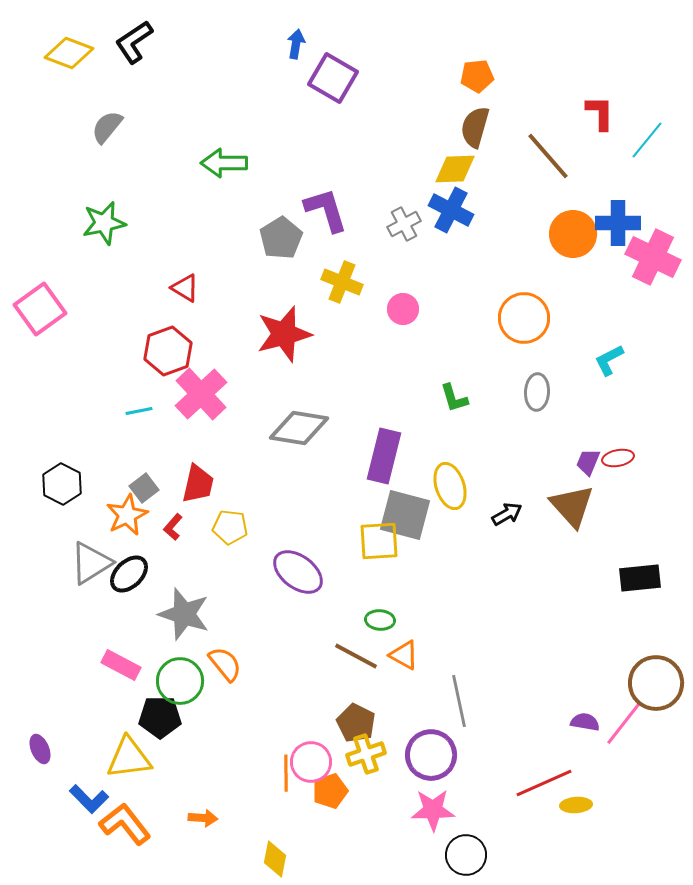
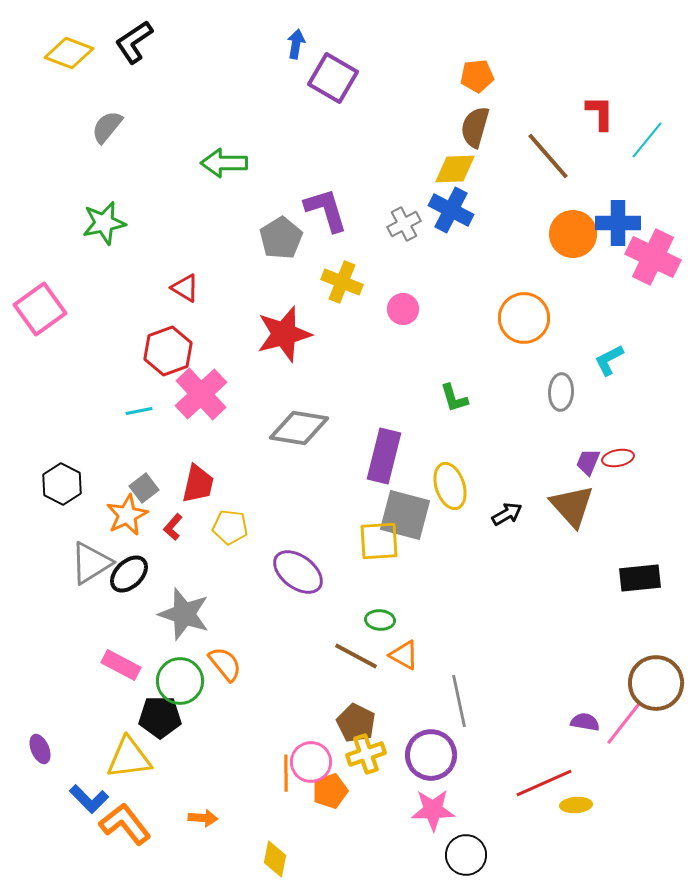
gray ellipse at (537, 392): moved 24 px right
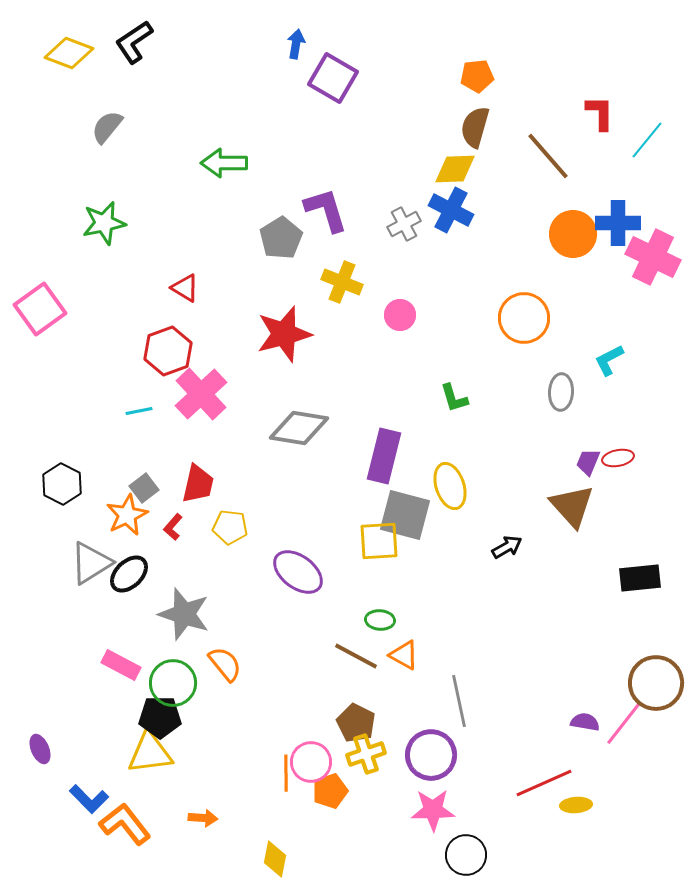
pink circle at (403, 309): moved 3 px left, 6 px down
black arrow at (507, 514): moved 33 px down
green circle at (180, 681): moved 7 px left, 2 px down
yellow triangle at (129, 758): moved 21 px right, 5 px up
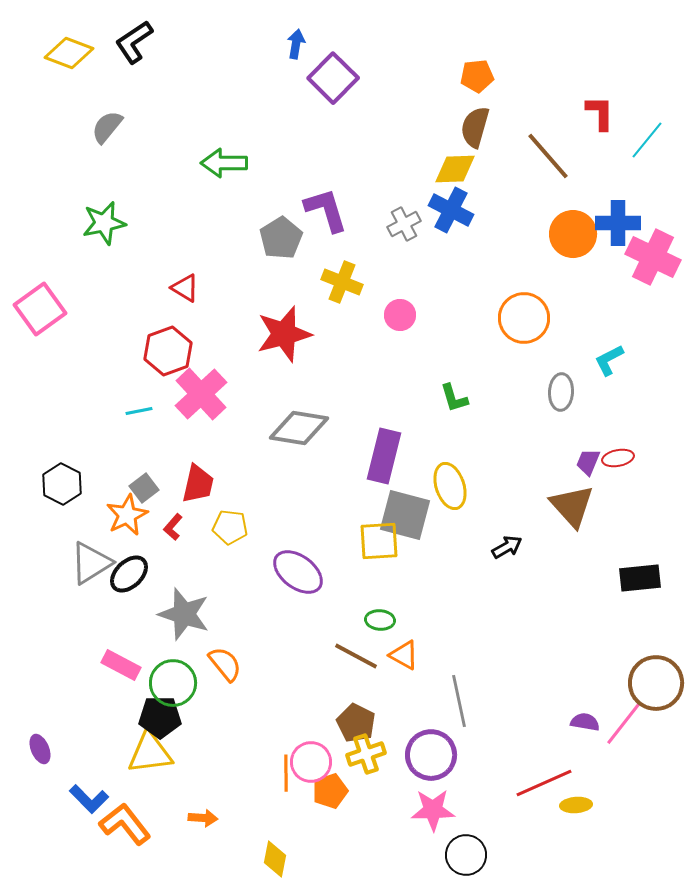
purple square at (333, 78): rotated 15 degrees clockwise
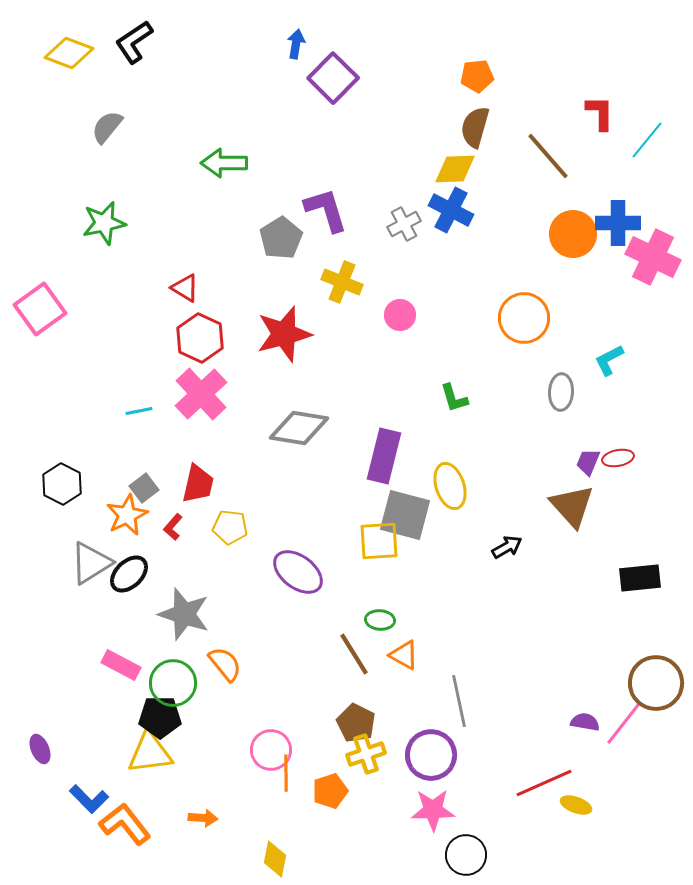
red hexagon at (168, 351): moved 32 px right, 13 px up; rotated 15 degrees counterclockwise
brown line at (356, 656): moved 2 px left, 2 px up; rotated 30 degrees clockwise
pink circle at (311, 762): moved 40 px left, 12 px up
yellow ellipse at (576, 805): rotated 24 degrees clockwise
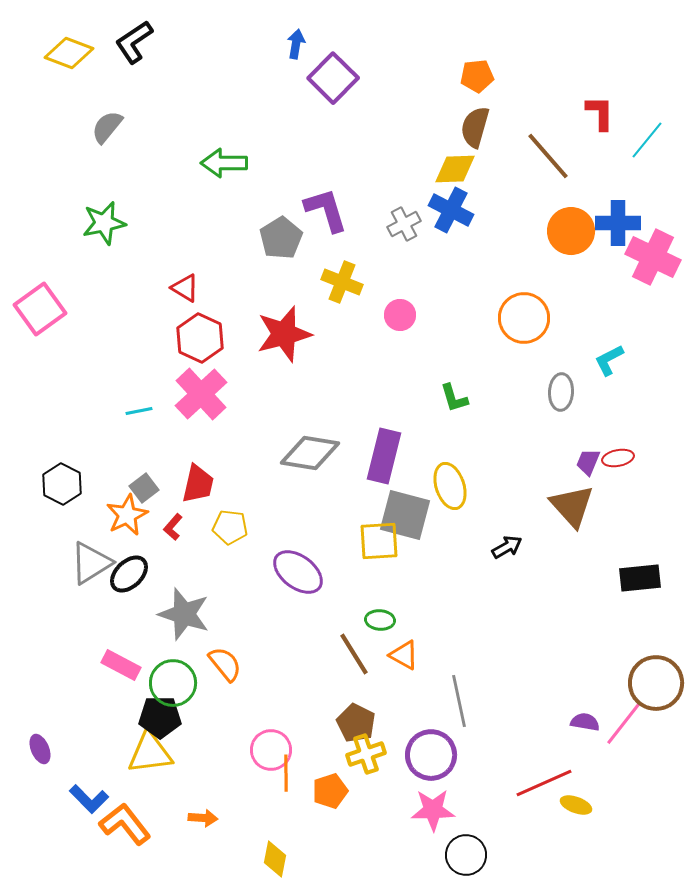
orange circle at (573, 234): moved 2 px left, 3 px up
gray diamond at (299, 428): moved 11 px right, 25 px down
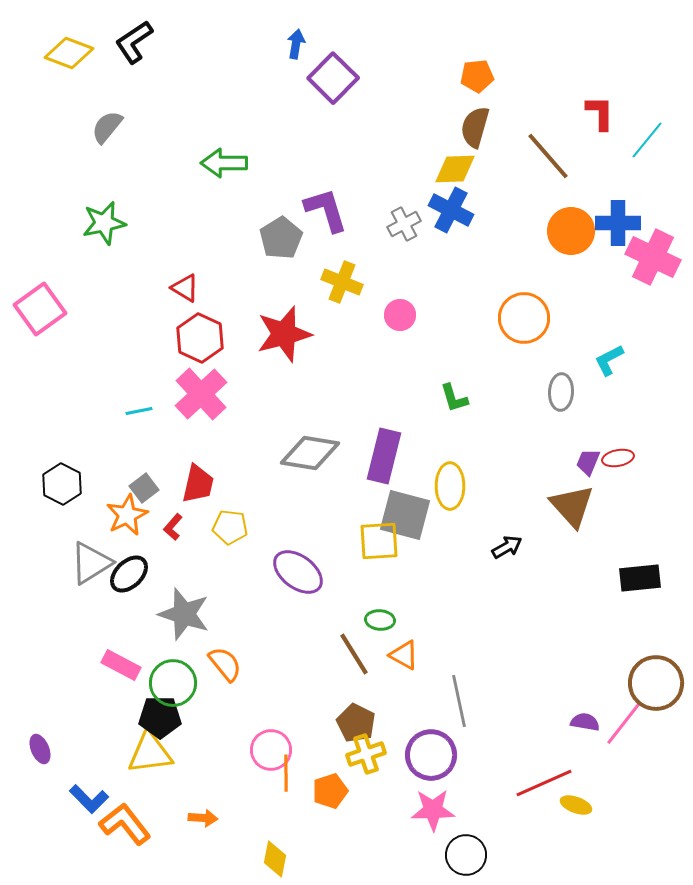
yellow ellipse at (450, 486): rotated 18 degrees clockwise
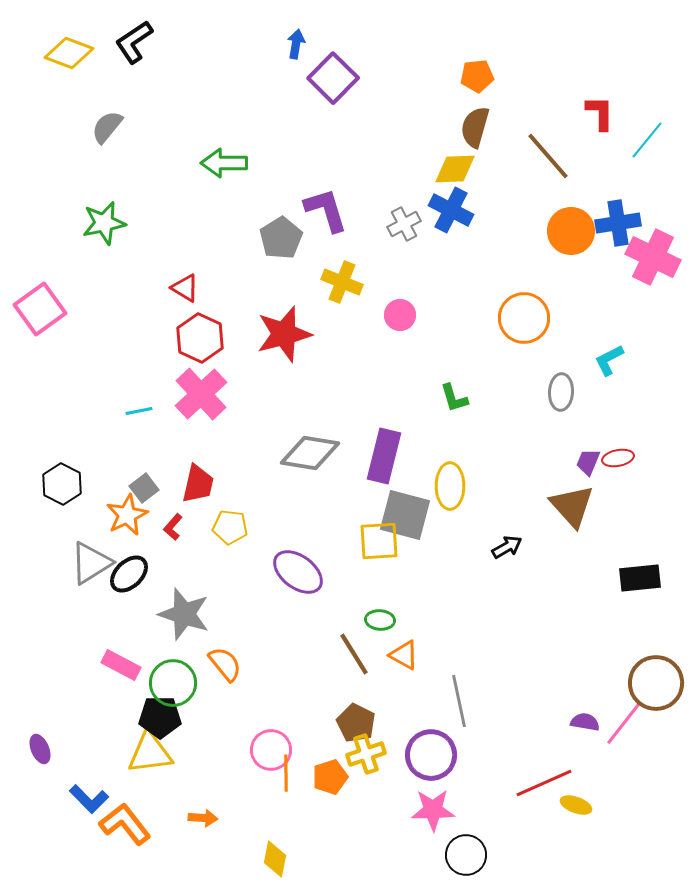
blue cross at (618, 223): rotated 9 degrees counterclockwise
orange pentagon at (330, 791): moved 14 px up
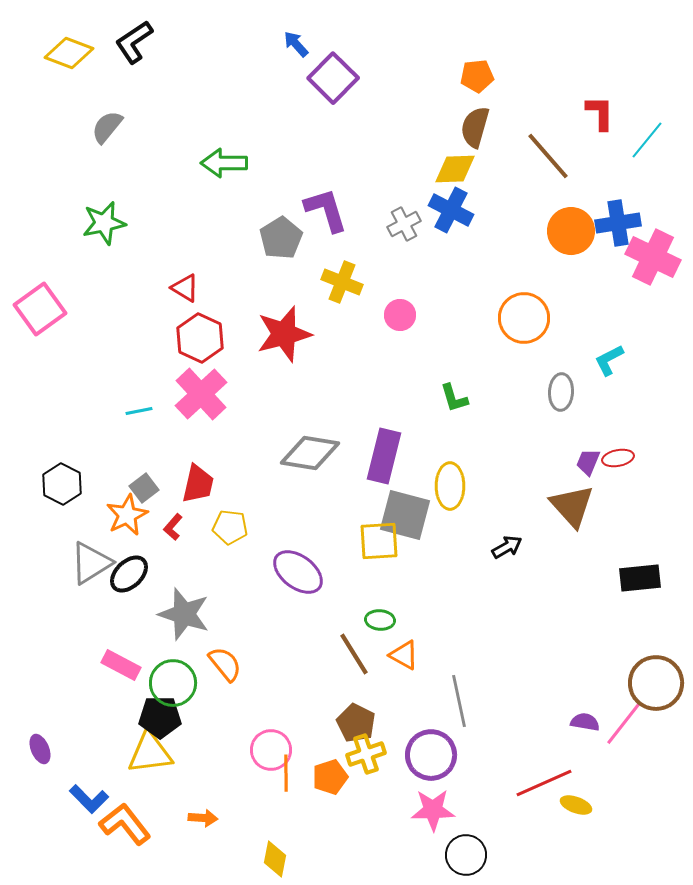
blue arrow at (296, 44): rotated 52 degrees counterclockwise
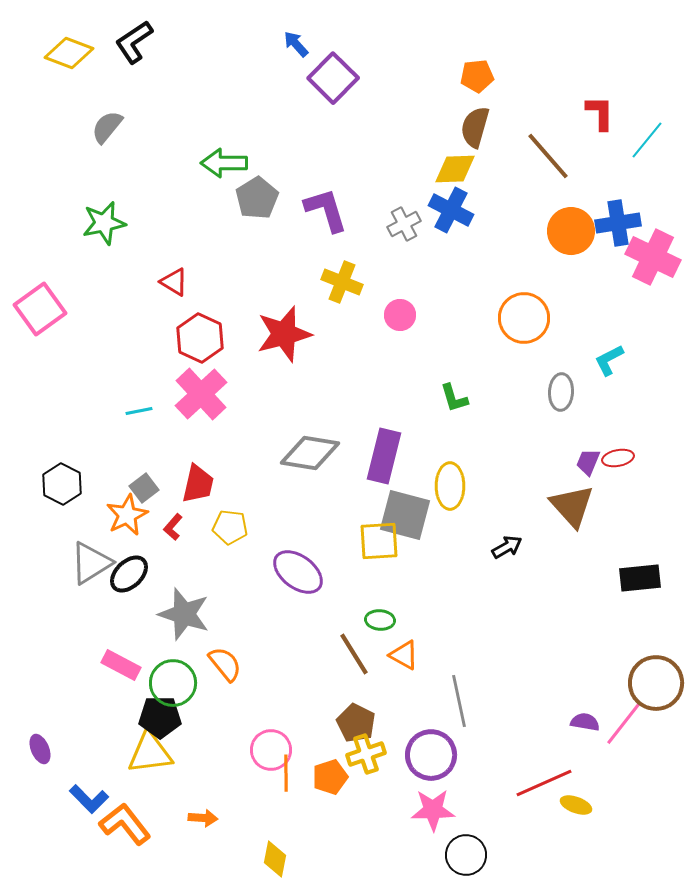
gray pentagon at (281, 238): moved 24 px left, 40 px up
red triangle at (185, 288): moved 11 px left, 6 px up
